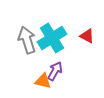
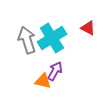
red triangle: moved 1 px right, 8 px up
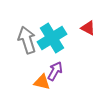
orange triangle: moved 1 px left, 1 px down
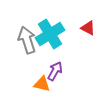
cyan cross: moved 2 px left, 4 px up
orange triangle: moved 2 px down
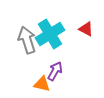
red triangle: moved 2 px left, 1 px down
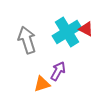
cyan cross: moved 17 px right, 2 px up
purple arrow: moved 3 px right
orange triangle: rotated 30 degrees counterclockwise
